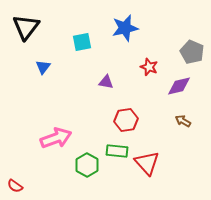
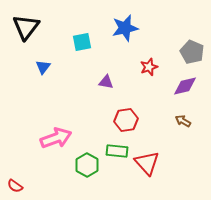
red star: rotated 30 degrees clockwise
purple diamond: moved 6 px right
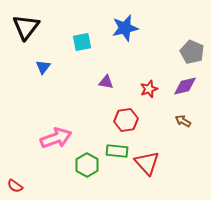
red star: moved 22 px down
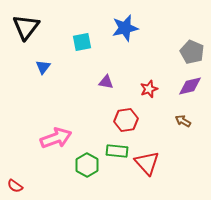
purple diamond: moved 5 px right
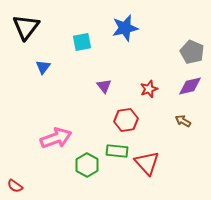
purple triangle: moved 2 px left, 4 px down; rotated 42 degrees clockwise
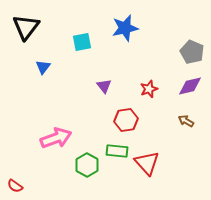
brown arrow: moved 3 px right
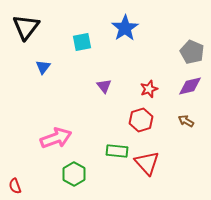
blue star: rotated 20 degrees counterclockwise
red hexagon: moved 15 px right; rotated 10 degrees counterclockwise
green hexagon: moved 13 px left, 9 px down
red semicircle: rotated 35 degrees clockwise
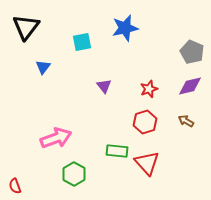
blue star: rotated 20 degrees clockwise
red hexagon: moved 4 px right, 2 px down
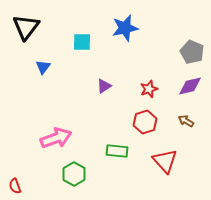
cyan square: rotated 12 degrees clockwise
purple triangle: rotated 35 degrees clockwise
red triangle: moved 18 px right, 2 px up
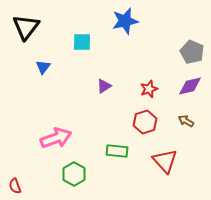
blue star: moved 7 px up
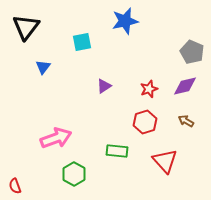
cyan square: rotated 12 degrees counterclockwise
purple diamond: moved 5 px left
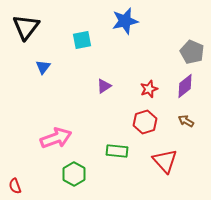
cyan square: moved 2 px up
purple diamond: rotated 25 degrees counterclockwise
